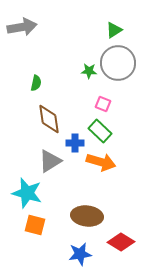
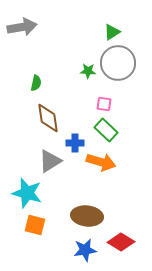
green triangle: moved 2 px left, 2 px down
green star: moved 1 px left
pink square: moved 1 px right; rotated 14 degrees counterclockwise
brown diamond: moved 1 px left, 1 px up
green rectangle: moved 6 px right, 1 px up
blue star: moved 5 px right, 4 px up
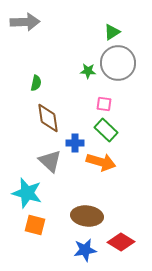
gray arrow: moved 3 px right, 5 px up; rotated 8 degrees clockwise
gray triangle: rotated 45 degrees counterclockwise
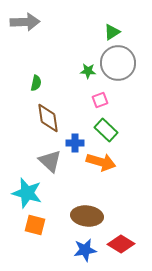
pink square: moved 4 px left, 4 px up; rotated 28 degrees counterclockwise
red diamond: moved 2 px down
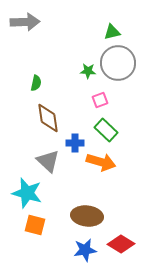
green triangle: rotated 18 degrees clockwise
gray triangle: moved 2 px left
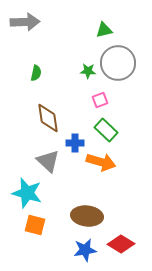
green triangle: moved 8 px left, 2 px up
green semicircle: moved 10 px up
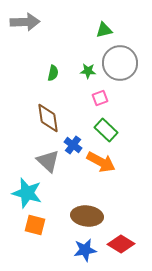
gray circle: moved 2 px right
green semicircle: moved 17 px right
pink square: moved 2 px up
blue cross: moved 2 px left, 2 px down; rotated 36 degrees clockwise
orange arrow: rotated 12 degrees clockwise
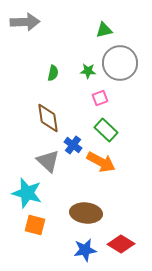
brown ellipse: moved 1 px left, 3 px up
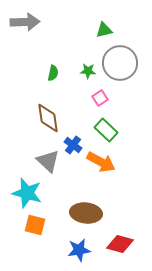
pink square: rotated 14 degrees counterclockwise
red diamond: moved 1 px left; rotated 16 degrees counterclockwise
blue star: moved 6 px left
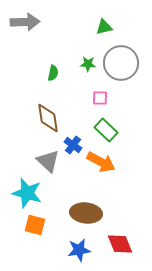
green triangle: moved 3 px up
gray circle: moved 1 px right
green star: moved 7 px up
pink square: rotated 35 degrees clockwise
red diamond: rotated 52 degrees clockwise
